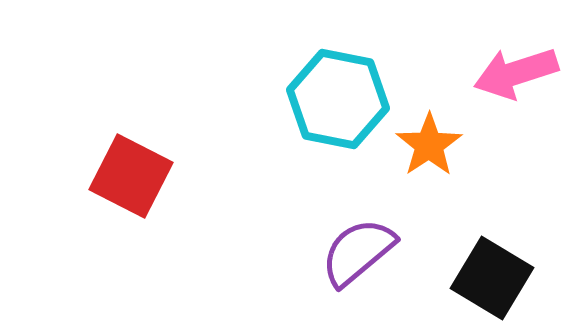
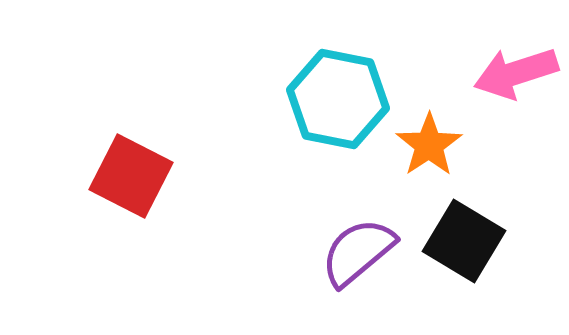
black square: moved 28 px left, 37 px up
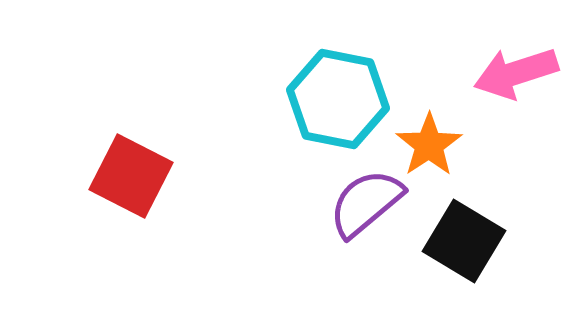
purple semicircle: moved 8 px right, 49 px up
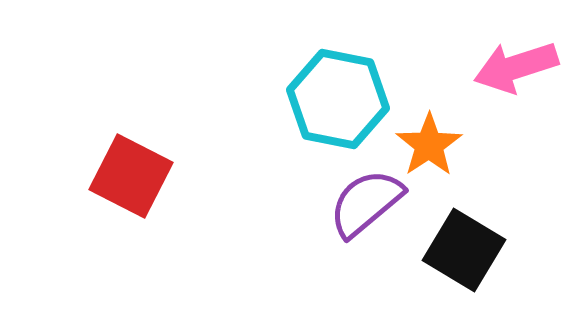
pink arrow: moved 6 px up
black square: moved 9 px down
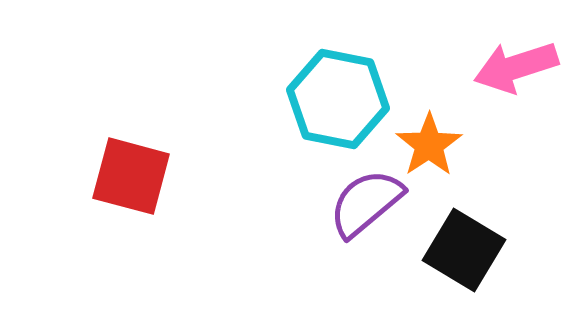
red square: rotated 12 degrees counterclockwise
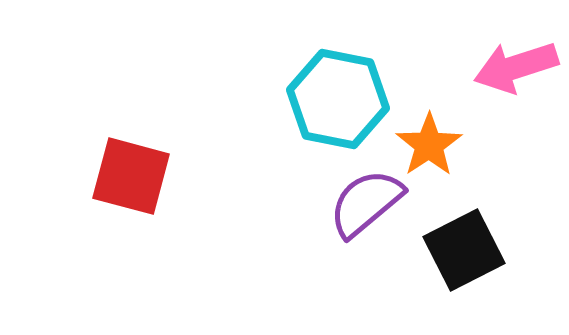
black square: rotated 32 degrees clockwise
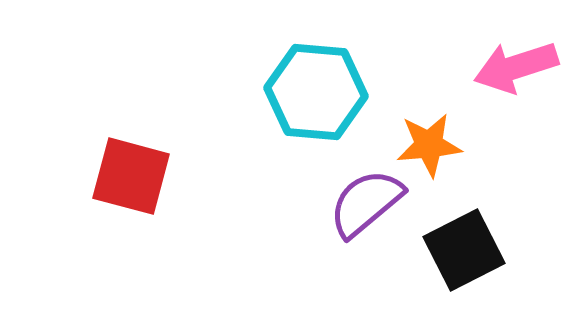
cyan hexagon: moved 22 px left, 7 px up; rotated 6 degrees counterclockwise
orange star: rotated 28 degrees clockwise
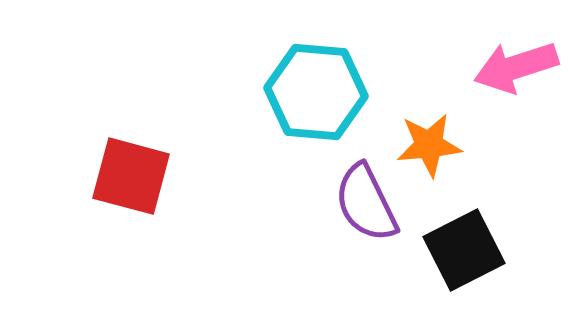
purple semicircle: rotated 76 degrees counterclockwise
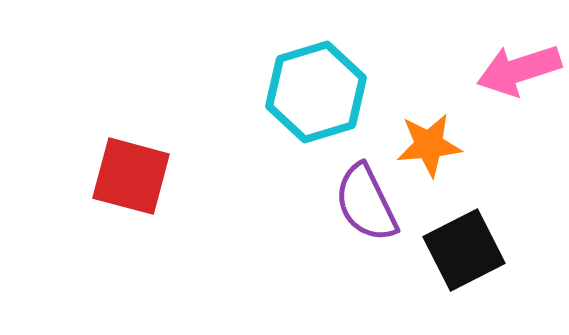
pink arrow: moved 3 px right, 3 px down
cyan hexagon: rotated 22 degrees counterclockwise
